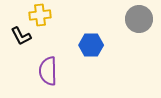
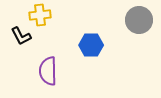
gray circle: moved 1 px down
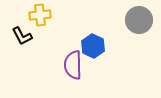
black L-shape: moved 1 px right
blue hexagon: moved 2 px right, 1 px down; rotated 25 degrees clockwise
purple semicircle: moved 25 px right, 6 px up
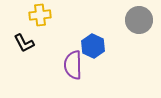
black L-shape: moved 2 px right, 7 px down
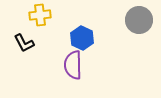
blue hexagon: moved 11 px left, 8 px up
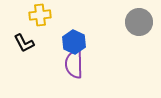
gray circle: moved 2 px down
blue hexagon: moved 8 px left, 4 px down
purple semicircle: moved 1 px right, 1 px up
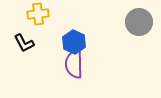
yellow cross: moved 2 px left, 1 px up
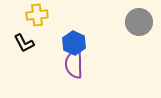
yellow cross: moved 1 px left, 1 px down
blue hexagon: moved 1 px down
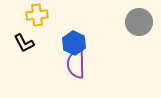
purple semicircle: moved 2 px right
